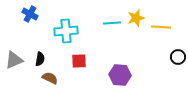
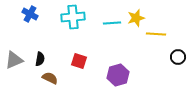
yellow line: moved 5 px left, 7 px down
cyan cross: moved 7 px right, 14 px up
red square: rotated 21 degrees clockwise
purple hexagon: moved 2 px left; rotated 20 degrees counterclockwise
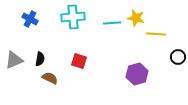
blue cross: moved 5 px down
yellow star: rotated 30 degrees clockwise
purple hexagon: moved 19 px right, 1 px up
